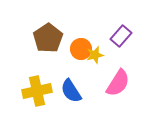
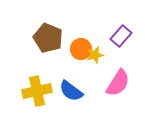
brown pentagon: rotated 16 degrees counterclockwise
blue semicircle: rotated 20 degrees counterclockwise
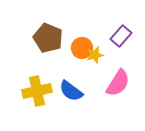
orange circle: moved 1 px right, 1 px up
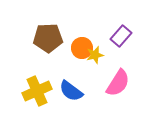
brown pentagon: rotated 24 degrees counterclockwise
yellow cross: rotated 12 degrees counterclockwise
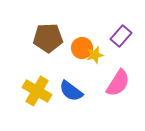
yellow cross: rotated 36 degrees counterclockwise
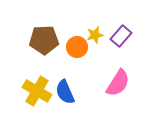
brown pentagon: moved 4 px left, 2 px down
orange circle: moved 5 px left, 1 px up
yellow star: moved 20 px up
blue semicircle: moved 6 px left, 1 px down; rotated 30 degrees clockwise
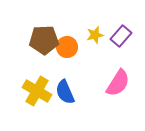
orange circle: moved 10 px left
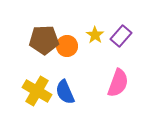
yellow star: rotated 24 degrees counterclockwise
orange circle: moved 1 px up
pink semicircle: rotated 12 degrees counterclockwise
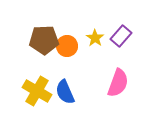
yellow star: moved 3 px down
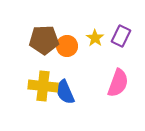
purple rectangle: rotated 15 degrees counterclockwise
yellow cross: moved 6 px right, 5 px up; rotated 24 degrees counterclockwise
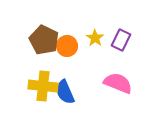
purple rectangle: moved 4 px down
brown pentagon: rotated 28 degrees clockwise
pink semicircle: rotated 88 degrees counterclockwise
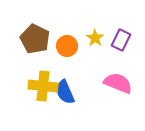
brown pentagon: moved 9 px left, 1 px up
